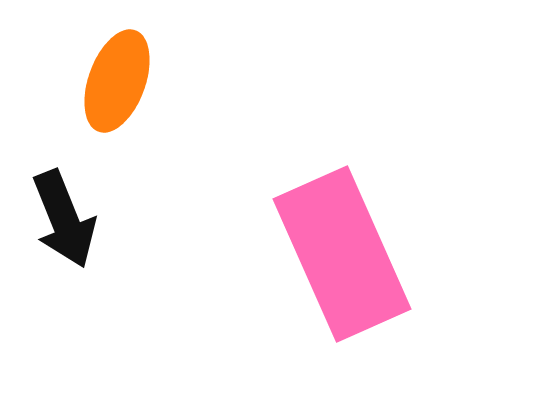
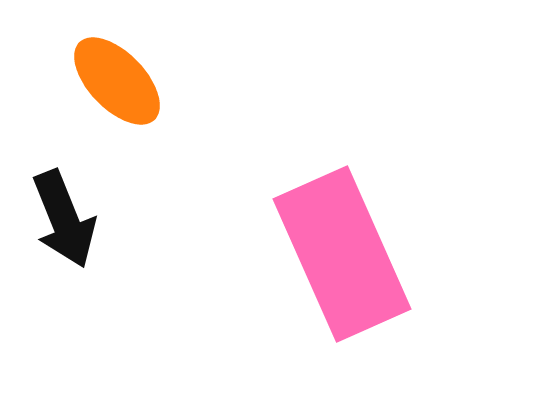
orange ellipse: rotated 64 degrees counterclockwise
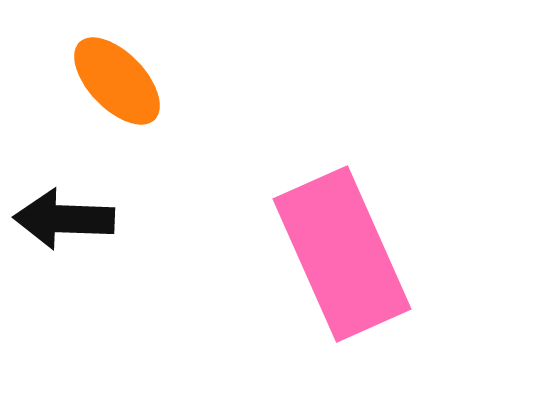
black arrow: rotated 114 degrees clockwise
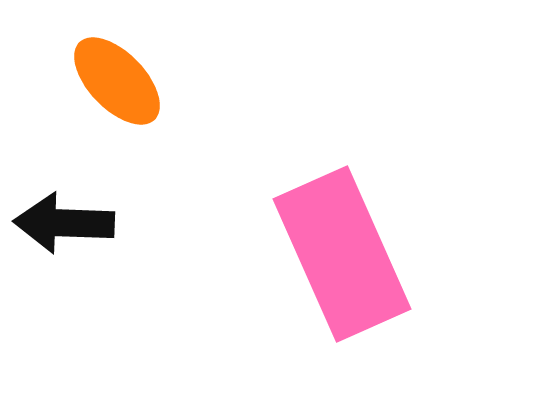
black arrow: moved 4 px down
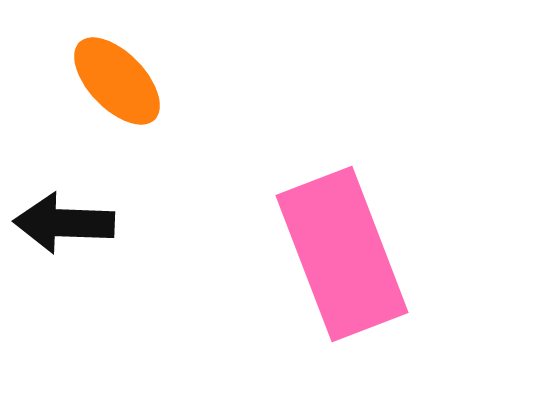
pink rectangle: rotated 3 degrees clockwise
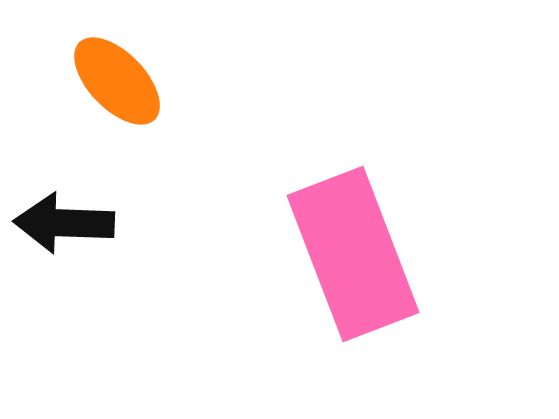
pink rectangle: moved 11 px right
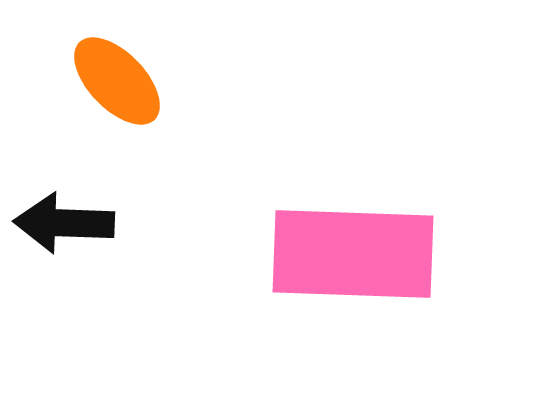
pink rectangle: rotated 67 degrees counterclockwise
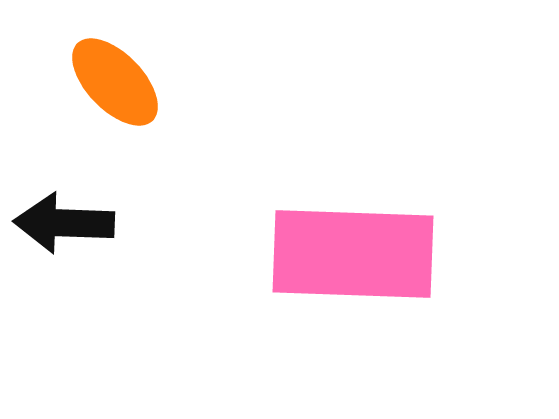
orange ellipse: moved 2 px left, 1 px down
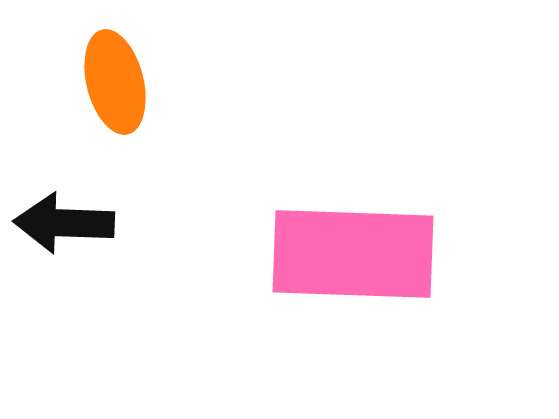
orange ellipse: rotated 30 degrees clockwise
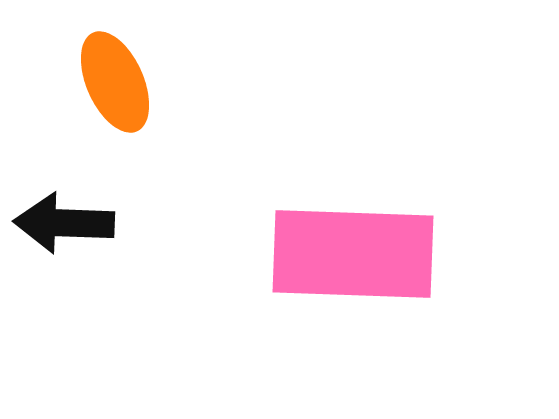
orange ellipse: rotated 10 degrees counterclockwise
